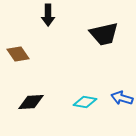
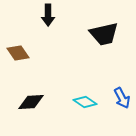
brown diamond: moved 1 px up
blue arrow: rotated 135 degrees counterclockwise
cyan diamond: rotated 25 degrees clockwise
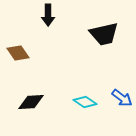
blue arrow: rotated 25 degrees counterclockwise
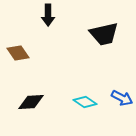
blue arrow: rotated 10 degrees counterclockwise
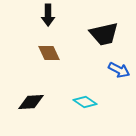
brown diamond: moved 31 px right; rotated 10 degrees clockwise
blue arrow: moved 3 px left, 28 px up
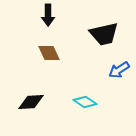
blue arrow: rotated 120 degrees clockwise
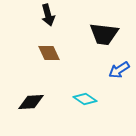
black arrow: rotated 15 degrees counterclockwise
black trapezoid: rotated 20 degrees clockwise
cyan diamond: moved 3 px up
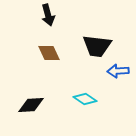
black trapezoid: moved 7 px left, 12 px down
blue arrow: moved 1 px left, 1 px down; rotated 30 degrees clockwise
black diamond: moved 3 px down
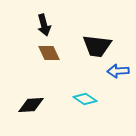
black arrow: moved 4 px left, 10 px down
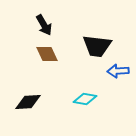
black arrow: rotated 15 degrees counterclockwise
brown diamond: moved 2 px left, 1 px down
cyan diamond: rotated 25 degrees counterclockwise
black diamond: moved 3 px left, 3 px up
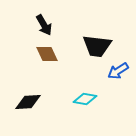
blue arrow: rotated 30 degrees counterclockwise
